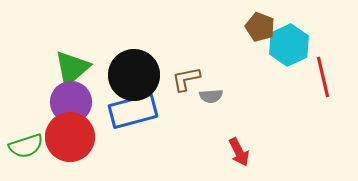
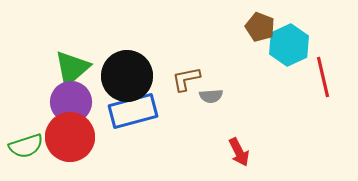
black circle: moved 7 px left, 1 px down
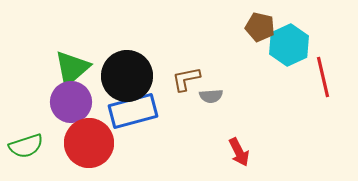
brown pentagon: rotated 8 degrees counterclockwise
red circle: moved 19 px right, 6 px down
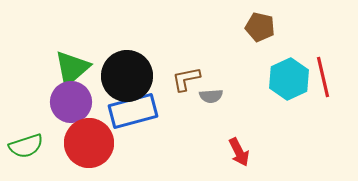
cyan hexagon: moved 34 px down
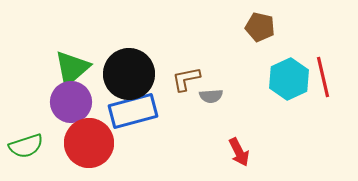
black circle: moved 2 px right, 2 px up
